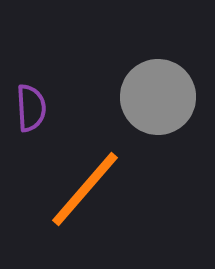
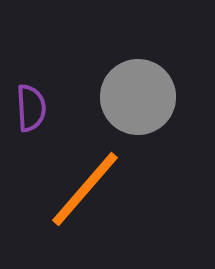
gray circle: moved 20 px left
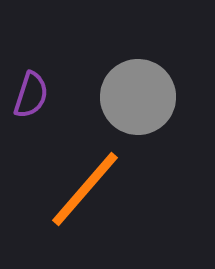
purple semicircle: moved 13 px up; rotated 21 degrees clockwise
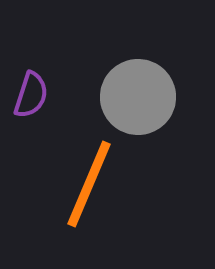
orange line: moved 4 px right, 5 px up; rotated 18 degrees counterclockwise
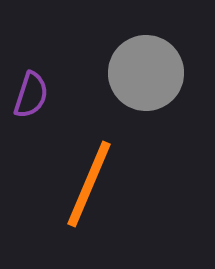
gray circle: moved 8 px right, 24 px up
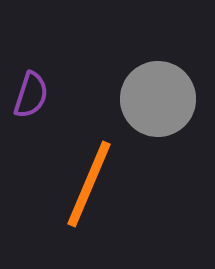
gray circle: moved 12 px right, 26 px down
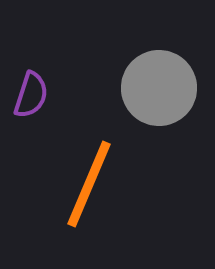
gray circle: moved 1 px right, 11 px up
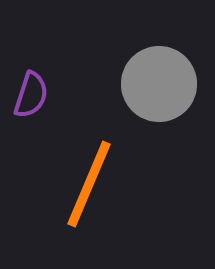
gray circle: moved 4 px up
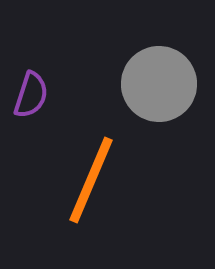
orange line: moved 2 px right, 4 px up
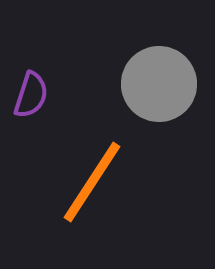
orange line: moved 1 px right, 2 px down; rotated 10 degrees clockwise
